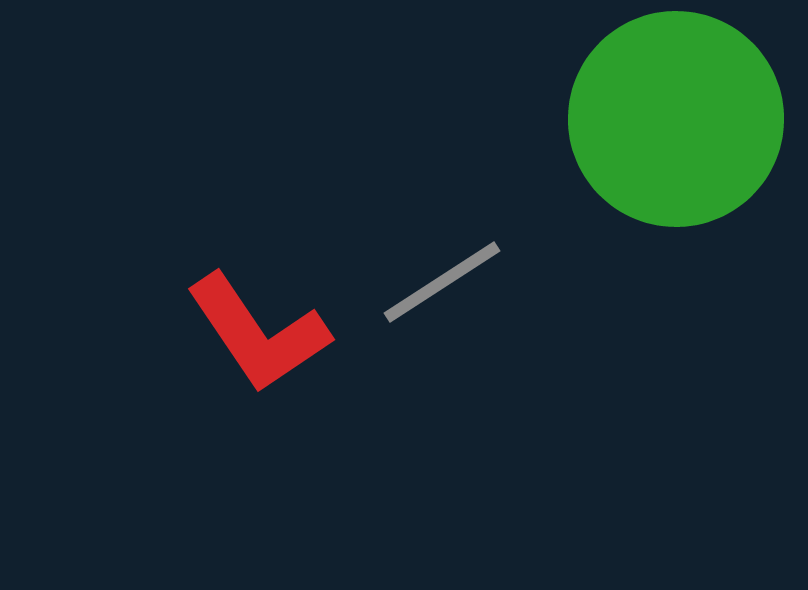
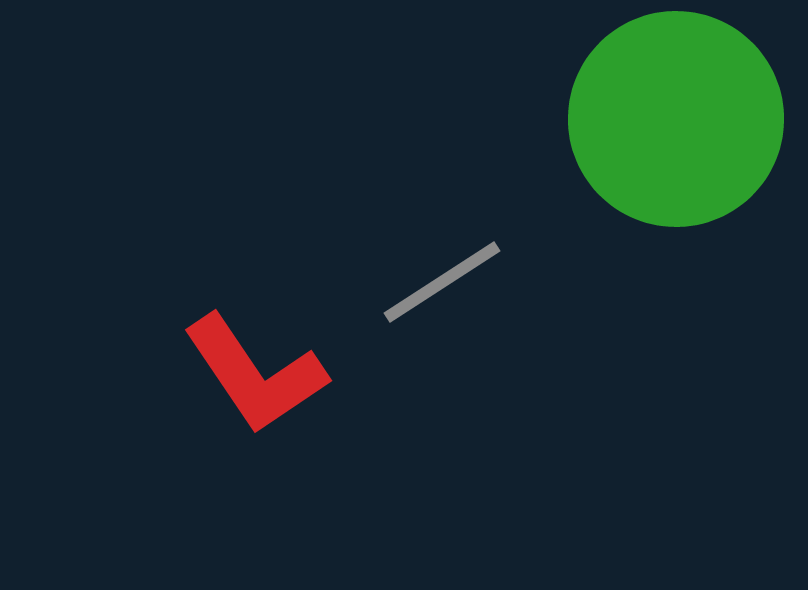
red L-shape: moved 3 px left, 41 px down
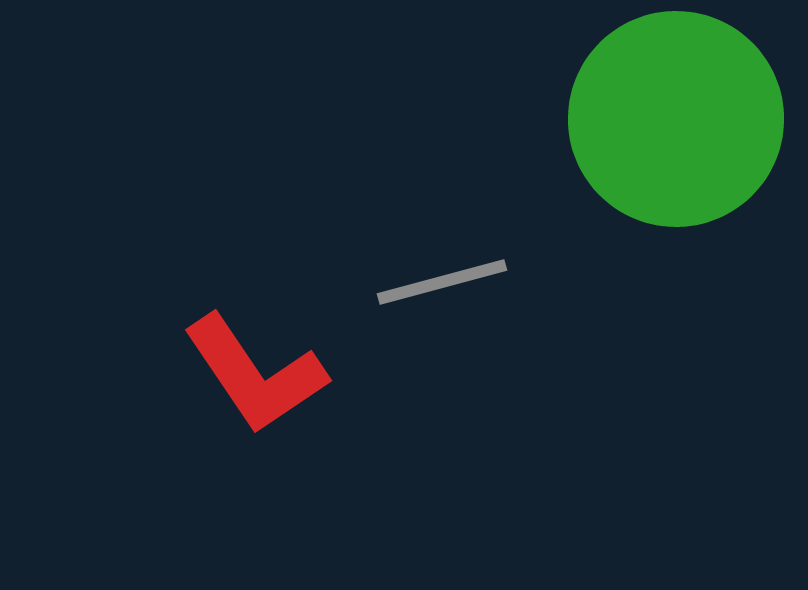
gray line: rotated 18 degrees clockwise
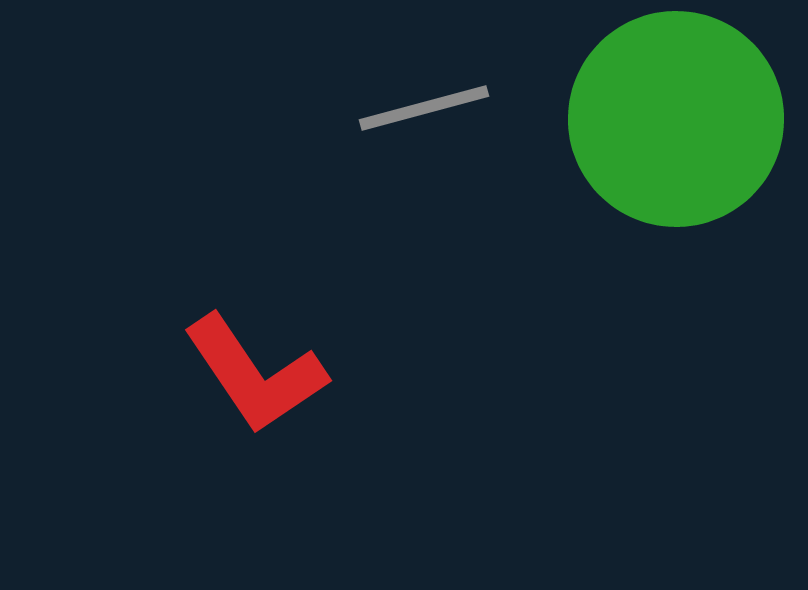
gray line: moved 18 px left, 174 px up
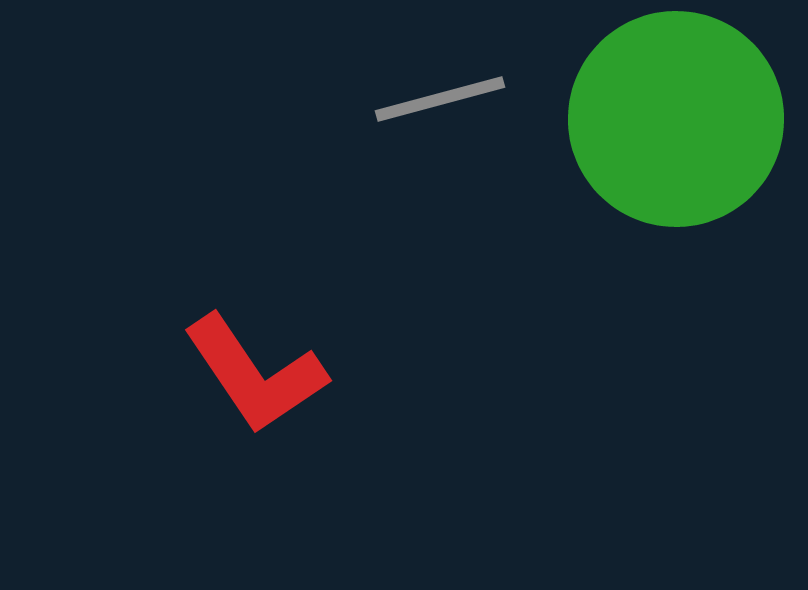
gray line: moved 16 px right, 9 px up
